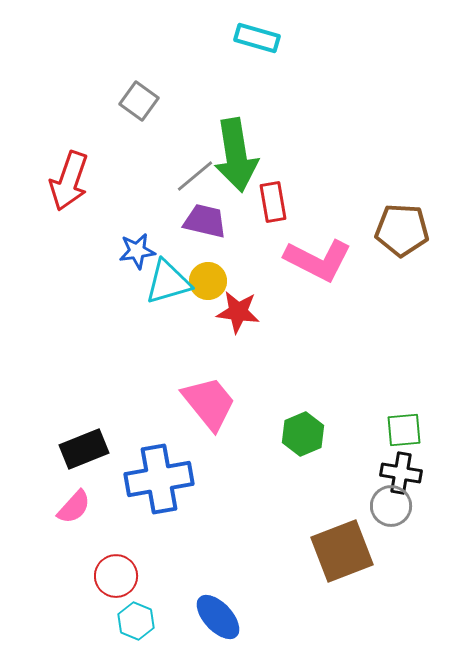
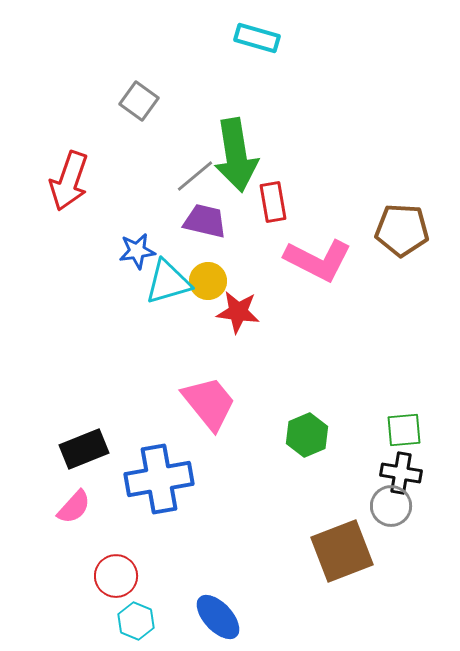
green hexagon: moved 4 px right, 1 px down
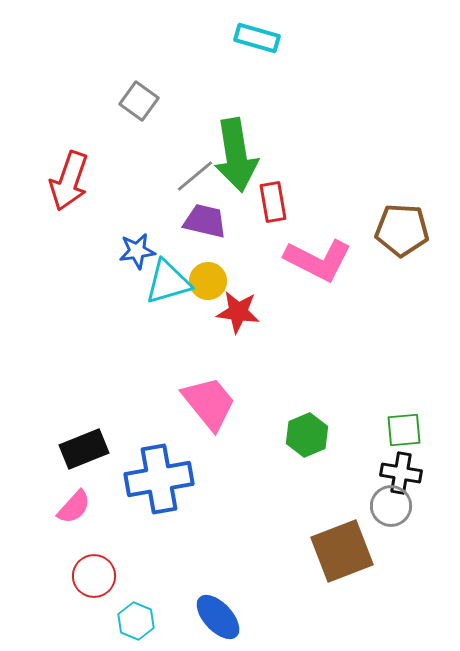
red circle: moved 22 px left
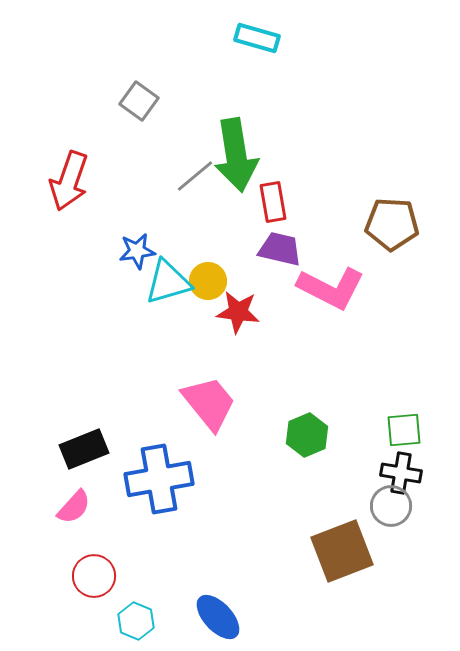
purple trapezoid: moved 75 px right, 28 px down
brown pentagon: moved 10 px left, 6 px up
pink L-shape: moved 13 px right, 28 px down
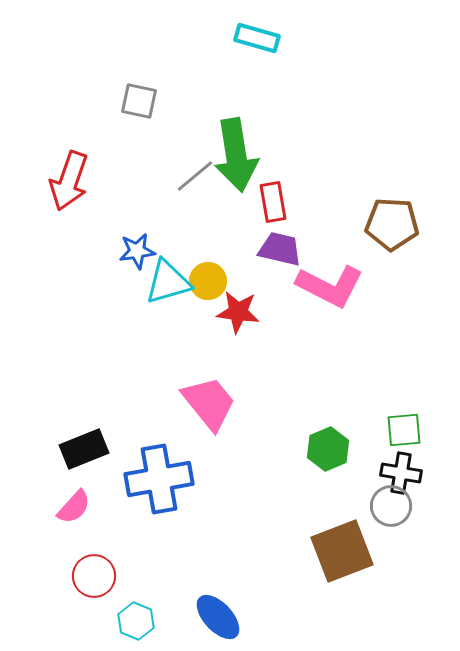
gray square: rotated 24 degrees counterclockwise
pink L-shape: moved 1 px left, 2 px up
green hexagon: moved 21 px right, 14 px down
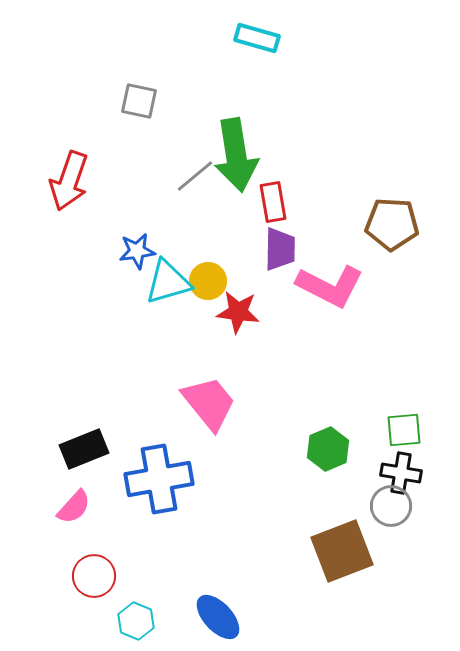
purple trapezoid: rotated 78 degrees clockwise
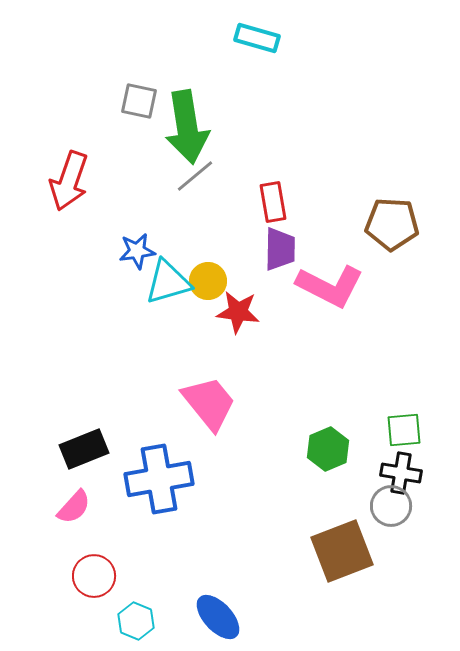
green arrow: moved 49 px left, 28 px up
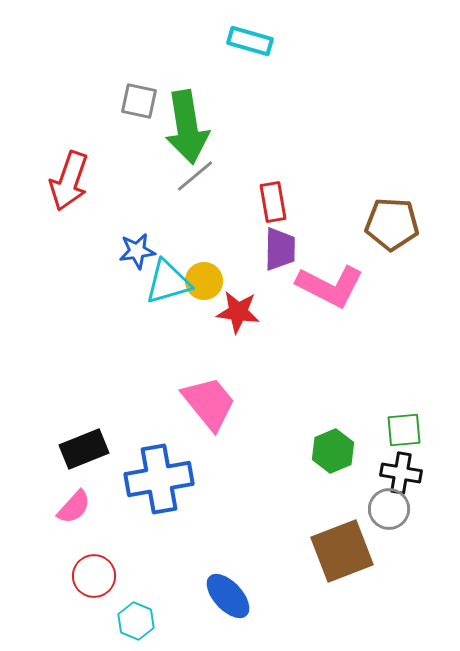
cyan rectangle: moved 7 px left, 3 px down
yellow circle: moved 4 px left
green hexagon: moved 5 px right, 2 px down
gray circle: moved 2 px left, 3 px down
blue ellipse: moved 10 px right, 21 px up
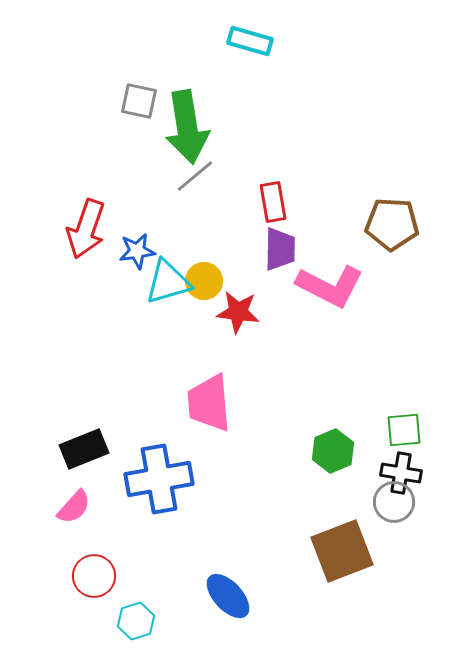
red arrow: moved 17 px right, 48 px down
pink trapezoid: rotated 146 degrees counterclockwise
gray circle: moved 5 px right, 7 px up
cyan hexagon: rotated 21 degrees clockwise
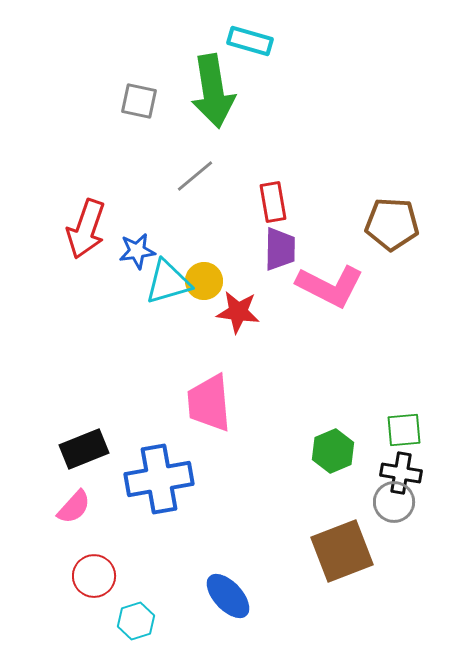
green arrow: moved 26 px right, 36 px up
